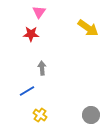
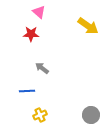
pink triangle: rotated 24 degrees counterclockwise
yellow arrow: moved 2 px up
gray arrow: rotated 48 degrees counterclockwise
blue line: rotated 28 degrees clockwise
yellow cross: rotated 32 degrees clockwise
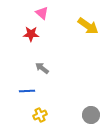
pink triangle: moved 3 px right, 1 px down
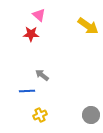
pink triangle: moved 3 px left, 2 px down
gray arrow: moved 7 px down
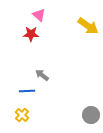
yellow cross: moved 18 px left; rotated 24 degrees counterclockwise
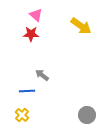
pink triangle: moved 3 px left
yellow arrow: moved 7 px left
gray circle: moved 4 px left
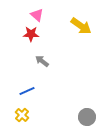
pink triangle: moved 1 px right
gray arrow: moved 14 px up
blue line: rotated 21 degrees counterclockwise
gray circle: moved 2 px down
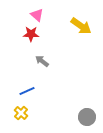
yellow cross: moved 1 px left, 2 px up
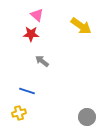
blue line: rotated 42 degrees clockwise
yellow cross: moved 2 px left; rotated 32 degrees clockwise
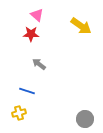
gray arrow: moved 3 px left, 3 px down
gray circle: moved 2 px left, 2 px down
